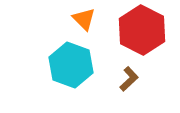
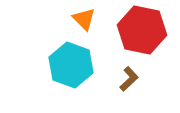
red hexagon: rotated 15 degrees counterclockwise
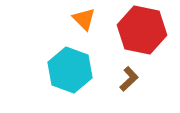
cyan hexagon: moved 1 px left, 5 px down
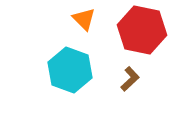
brown L-shape: moved 1 px right
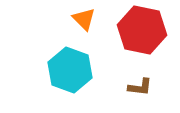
brown L-shape: moved 10 px right, 8 px down; rotated 50 degrees clockwise
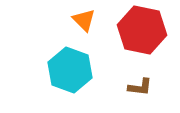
orange triangle: moved 1 px down
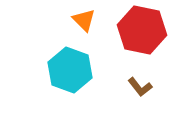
brown L-shape: rotated 45 degrees clockwise
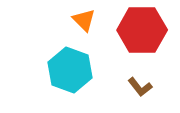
red hexagon: rotated 12 degrees counterclockwise
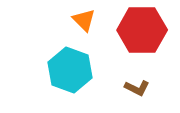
brown L-shape: moved 3 px left, 1 px down; rotated 25 degrees counterclockwise
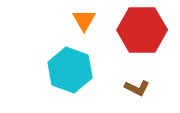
orange triangle: rotated 15 degrees clockwise
